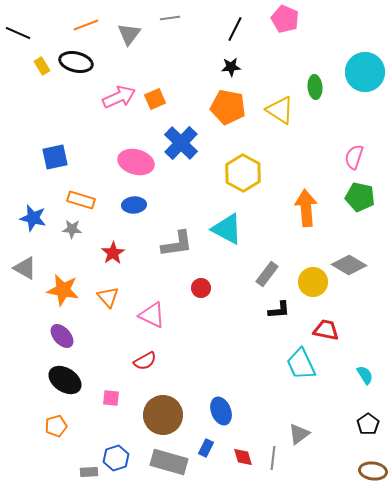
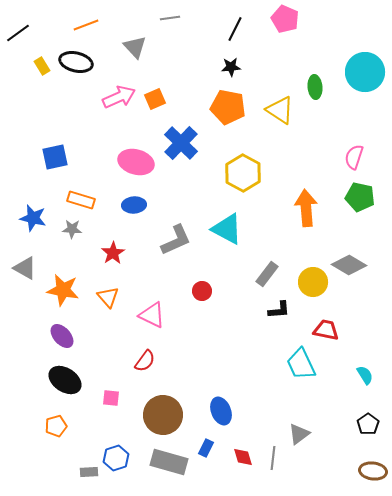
black line at (18, 33): rotated 60 degrees counterclockwise
gray triangle at (129, 34): moved 6 px right, 13 px down; rotated 20 degrees counterclockwise
gray L-shape at (177, 244): moved 1 px left, 4 px up; rotated 16 degrees counterclockwise
red circle at (201, 288): moved 1 px right, 3 px down
red semicircle at (145, 361): rotated 25 degrees counterclockwise
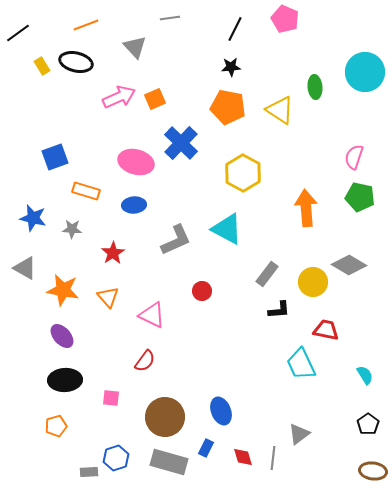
blue square at (55, 157): rotated 8 degrees counterclockwise
orange rectangle at (81, 200): moved 5 px right, 9 px up
black ellipse at (65, 380): rotated 36 degrees counterclockwise
brown circle at (163, 415): moved 2 px right, 2 px down
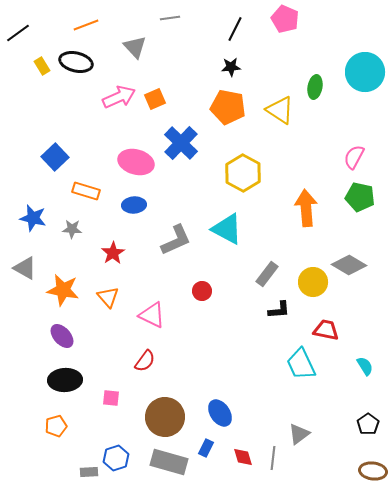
green ellipse at (315, 87): rotated 15 degrees clockwise
blue square at (55, 157): rotated 24 degrees counterclockwise
pink semicircle at (354, 157): rotated 10 degrees clockwise
cyan semicircle at (365, 375): moved 9 px up
blue ellipse at (221, 411): moved 1 px left, 2 px down; rotated 12 degrees counterclockwise
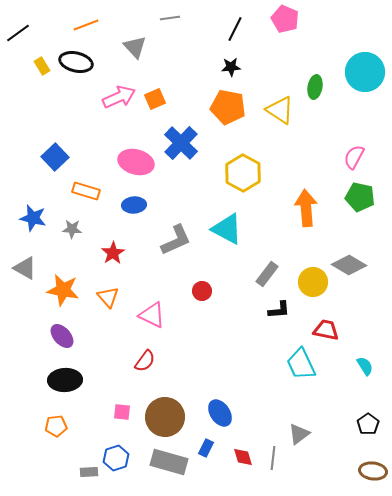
pink square at (111, 398): moved 11 px right, 14 px down
orange pentagon at (56, 426): rotated 10 degrees clockwise
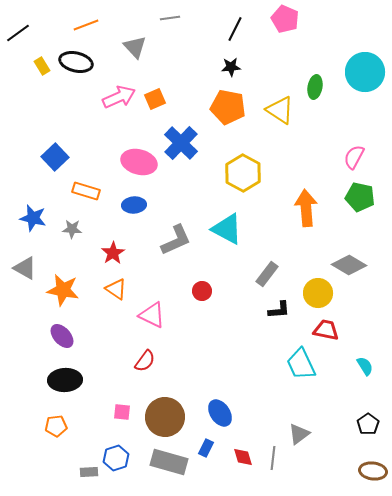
pink ellipse at (136, 162): moved 3 px right
yellow circle at (313, 282): moved 5 px right, 11 px down
orange triangle at (108, 297): moved 8 px right, 8 px up; rotated 15 degrees counterclockwise
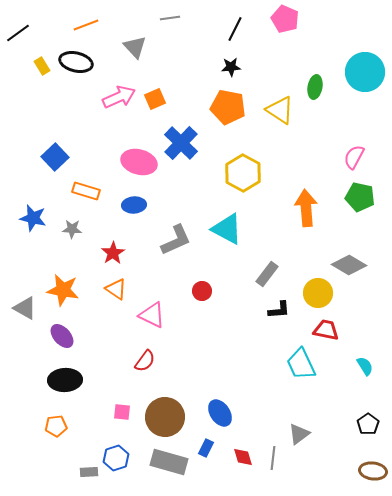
gray triangle at (25, 268): moved 40 px down
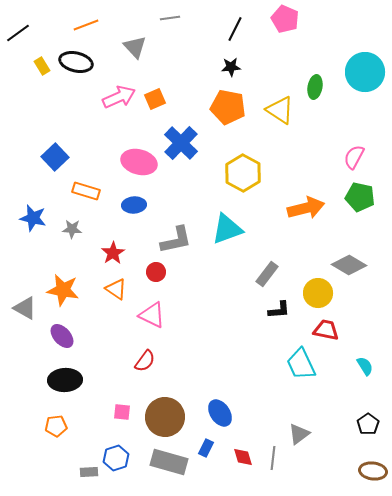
orange arrow at (306, 208): rotated 81 degrees clockwise
cyan triangle at (227, 229): rotated 48 degrees counterclockwise
gray L-shape at (176, 240): rotated 12 degrees clockwise
red circle at (202, 291): moved 46 px left, 19 px up
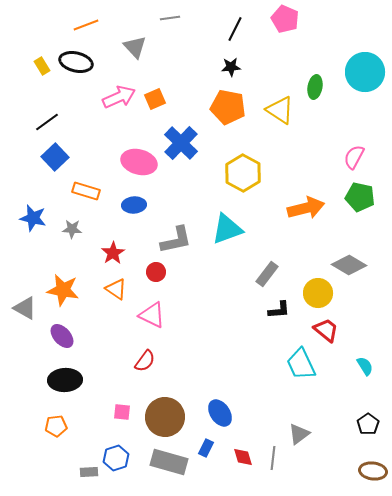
black line at (18, 33): moved 29 px right, 89 px down
red trapezoid at (326, 330): rotated 28 degrees clockwise
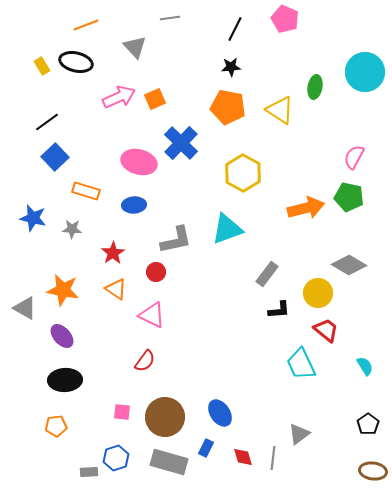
green pentagon at (360, 197): moved 11 px left
